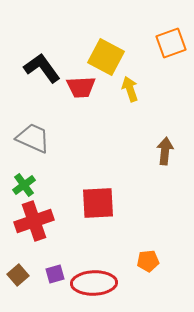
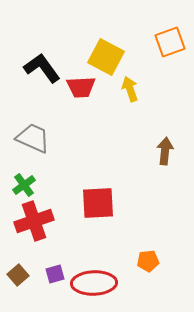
orange square: moved 1 px left, 1 px up
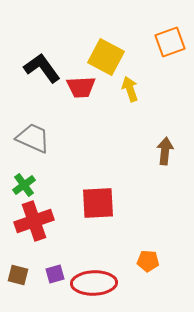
orange pentagon: rotated 10 degrees clockwise
brown square: rotated 35 degrees counterclockwise
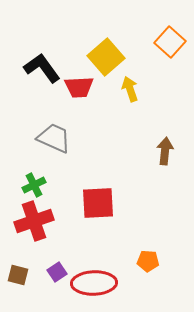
orange square: rotated 28 degrees counterclockwise
yellow square: rotated 21 degrees clockwise
red trapezoid: moved 2 px left
gray trapezoid: moved 21 px right
green cross: moved 10 px right; rotated 10 degrees clockwise
purple square: moved 2 px right, 2 px up; rotated 18 degrees counterclockwise
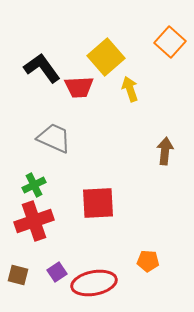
red ellipse: rotated 9 degrees counterclockwise
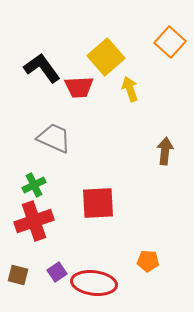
red ellipse: rotated 18 degrees clockwise
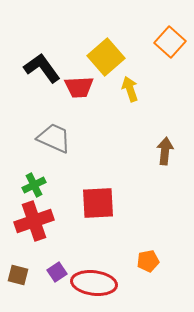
orange pentagon: rotated 15 degrees counterclockwise
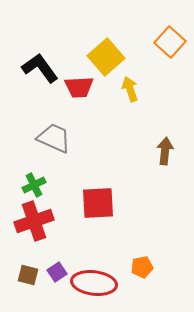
black L-shape: moved 2 px left
orange pentagon: moved 6 px left, 6 px down
brown square: moved 10 px right
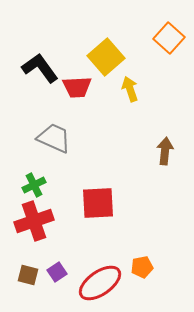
orange square: moved 1 px left, 4 px up
red trapezoid: moved 2 px left
red ellipse: moved 6 px right; rotated 42 degrees counterclockwise
